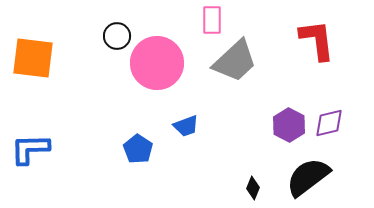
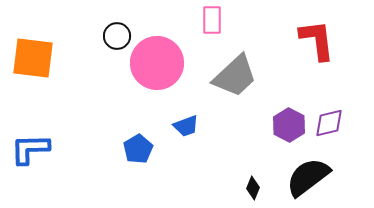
gray trapezoid: moved 15 px down
blue pentagon: rotated 8 degrees clockwise
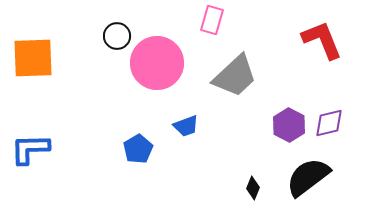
pink rectangle: rotated 16 degrees clockwise
red L-shape: moved 5 px right; rotated 15 degrees counterclockwise
orange square: rotated 9 degrees counterclockwise
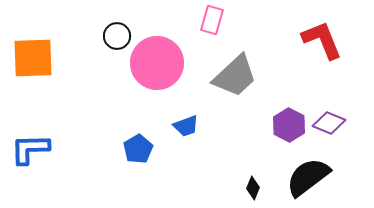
purple diamond: rotated 36 degrees clockwise
